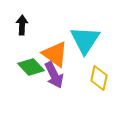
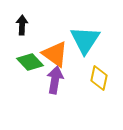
green diamond: moved 1 px left, 5 px up
purple arrow: moved 1 px right, 5 px down; rotated 144 degrees counterclockwise
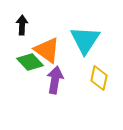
orange triangle: moved 8 px left, 4 px up
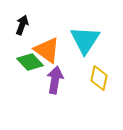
black arrow: rotated 18 degrees clockwise
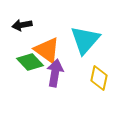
black arrow: rotated 120 degrees counterclockwise
cyan triangle: rotated 8 degrees clockwise
purple arrow: moved 7 px up
